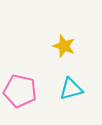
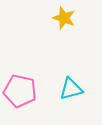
yellow star: moved 28 px up
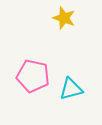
pink pentagon: moved 13 px right, 15 px up
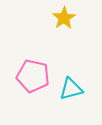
yellow star: rotated 20 degrees clockwise
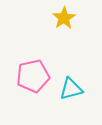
pink pentagon: rotated 24 degrees counterclockwise
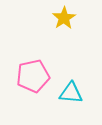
cyan triangle: moved 4 px down; rotated 20 degrees clockwise
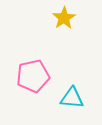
cyan triangle: moved 1 px right, 5 px down
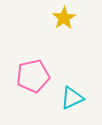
cyan triangle: rotated 30 degrees counterclockwise
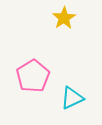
pink pentagon: rotated 20 degrees counterclockwise
